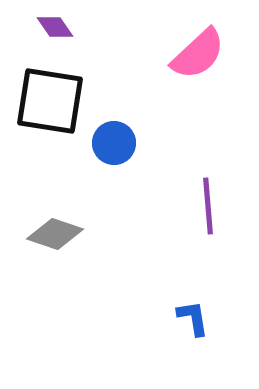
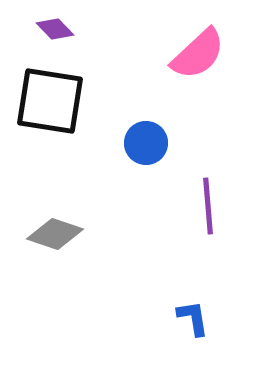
purple diamond: moved 2 px down; rotated 9 degrees counterclockwise
blue circle: moved 32 px right
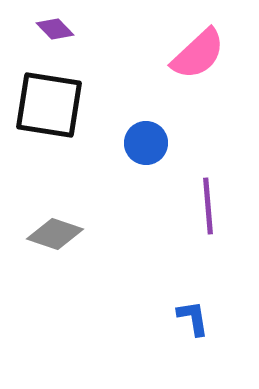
black square: moved 1 px left, 4 px down
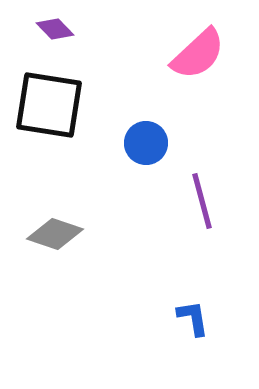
purple line: moved 6 px left, 5 px up; rotated 10 degrees counterclockwise
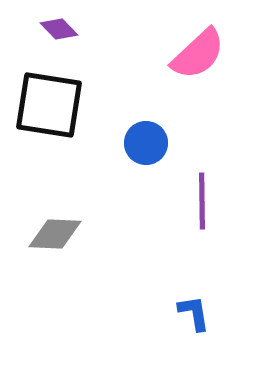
purple diamond: moved 4 px right
purple line: rotated 14 degrees clockwise
gray diamond: rotated 16 degrees counterclockwise
blue L-shape: moved 1 px right, 5 px up
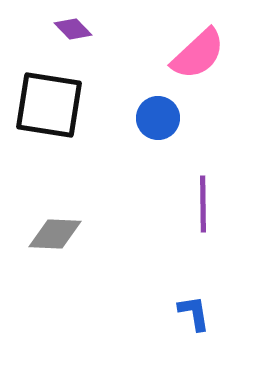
purple diamond: moved 14 px right
blue circle: moved 12 px right, 25 px up
purple line: moved 1 px right, 3 px down
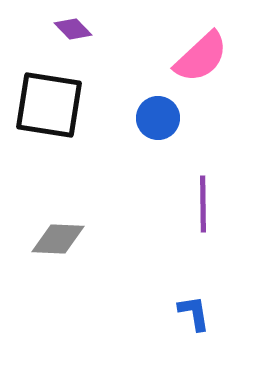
pink semicircle: moved 3 px right, 3 px down
gray diamond: moved 3 px right, 5 px down
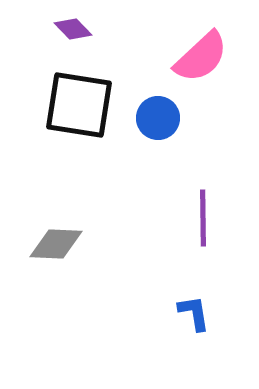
black square: moved 30 px right
purple line: moved 14 px down
gray diamond: moved 2 px left, 5 px down
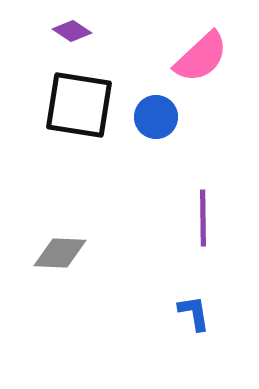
purple diamond: moved 1 px left, 2 px down; rotated 12 degrees counterclockwise
blue circle: moved 2 px left, 1 px up
gray diamond: moved 4 px right, 9 px down
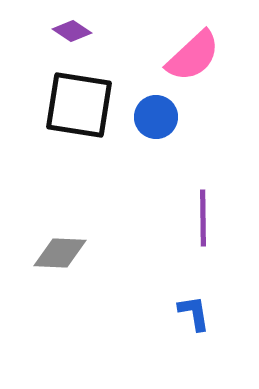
pink semicircle: moved 8 px left, 1 px up
